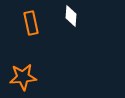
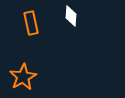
orange star: rotated 24 degrees counterclockwise
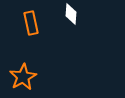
white diamond: moved 2 px up
